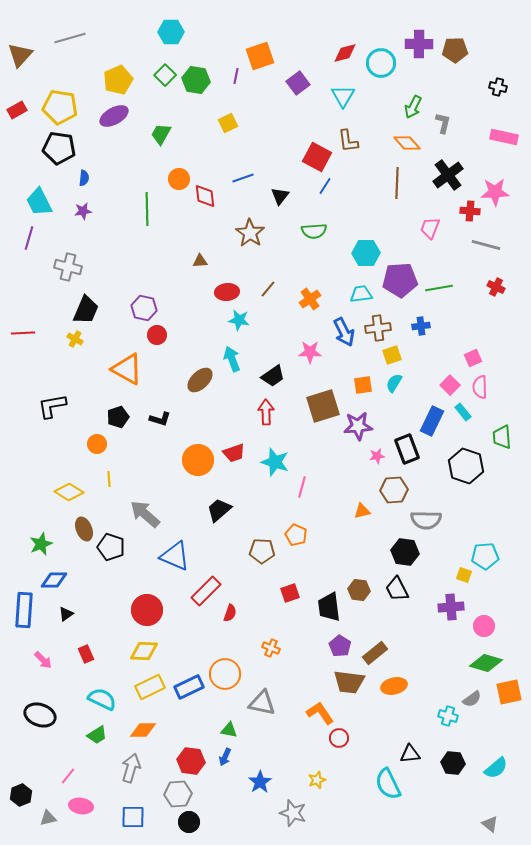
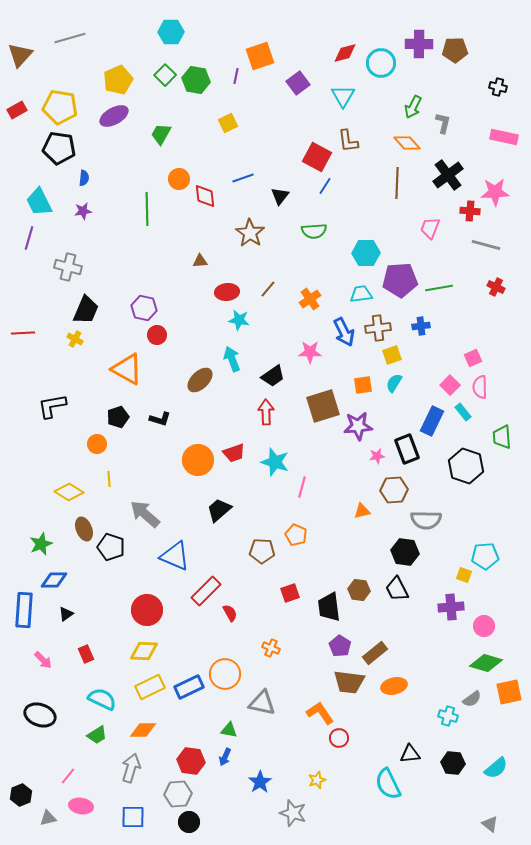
red semicircle at (230, 613): rotated 48 degrees counterclockwise
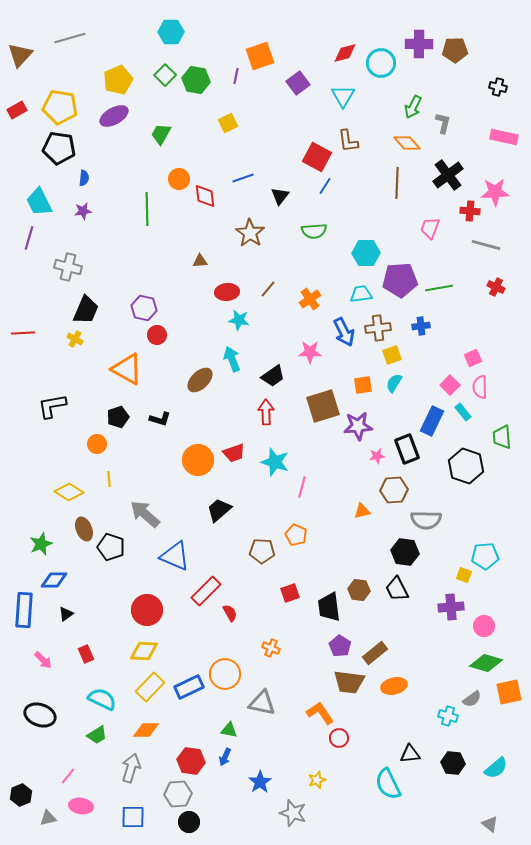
yellow rectangle at (150, 687): rotated 20 degrees counterclockwise
orange diamond at (143, 730): moved 3 px right
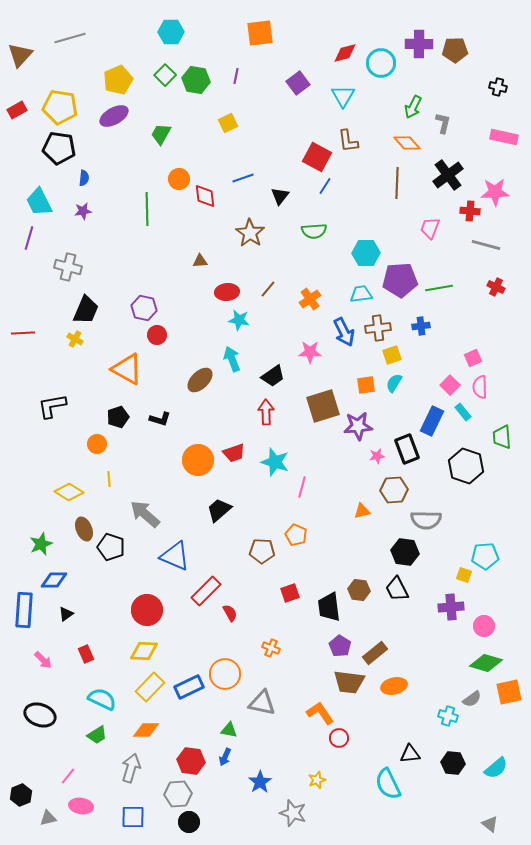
orange square at (260, 56): moved 23 px up; rotated 12 degrees clockwise
orange square at (363, 385): moved 3 px right
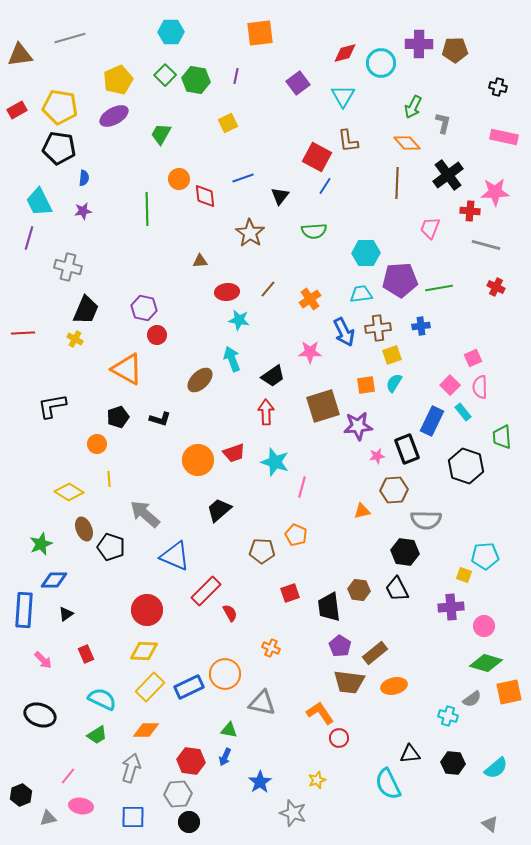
brown triangle at (20, 55): rotated 40 degrees clockwise
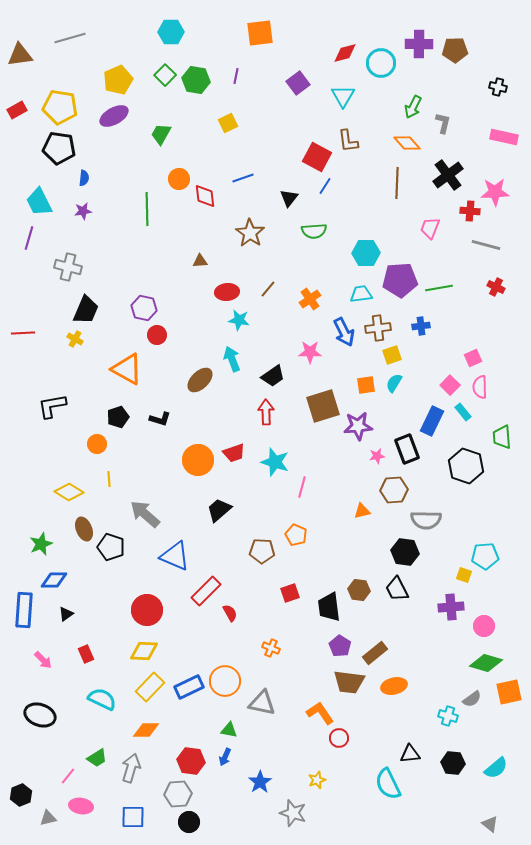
black triangle at (280, 196): moved 9 px right, 2 px down
orange circle at (225, 674): moved 7 px down
green trapezoid at (97, 735): moved 23 px down
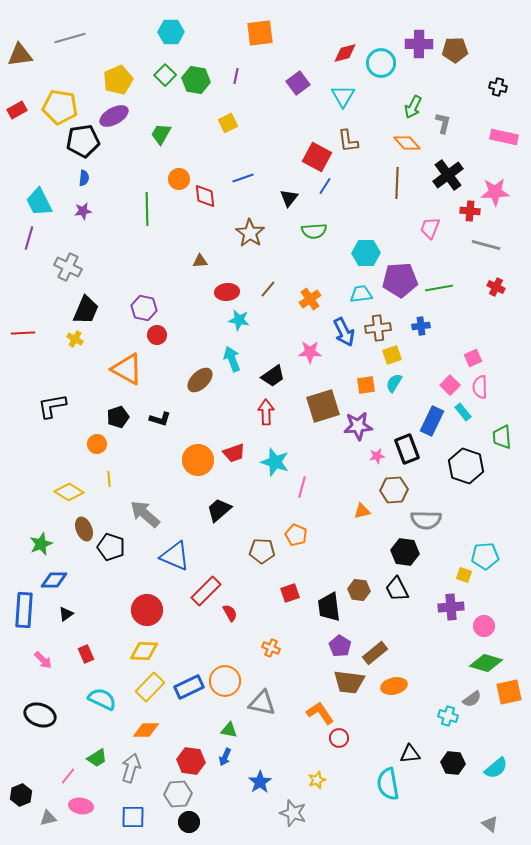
black pentagon at (59, 148): moved 24 px right, 7 px up; rotated 16 degrees counterclockwise
gray cross at (68, 267): rotated 12 degrees clockwise
cyan semicircle at (388, 784): rotated 16 degrees clockwise
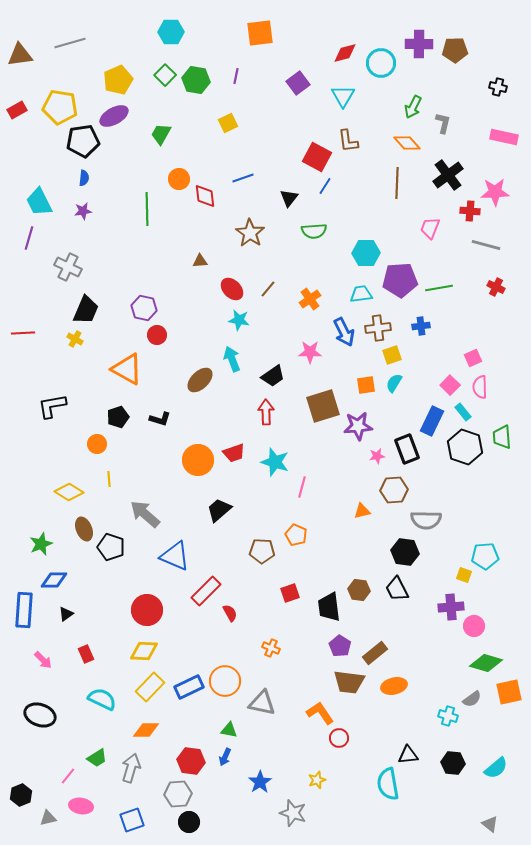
gray line at (70, 38): moved 5 px down
red ellipse at (227, 292): moved 5 px right, 3 px up; rotated 50 degrees clockwise
black hexagon at (466, 466): moved 1 px left, 19 px up
pink circle at (484, 626): moved 10 px left
black triangle at (410, 754): moved 2 px left, 1 px down
blue square at (133, 817): moved 1 px left, 3 px down; rotated 20 degrees counterclockwise
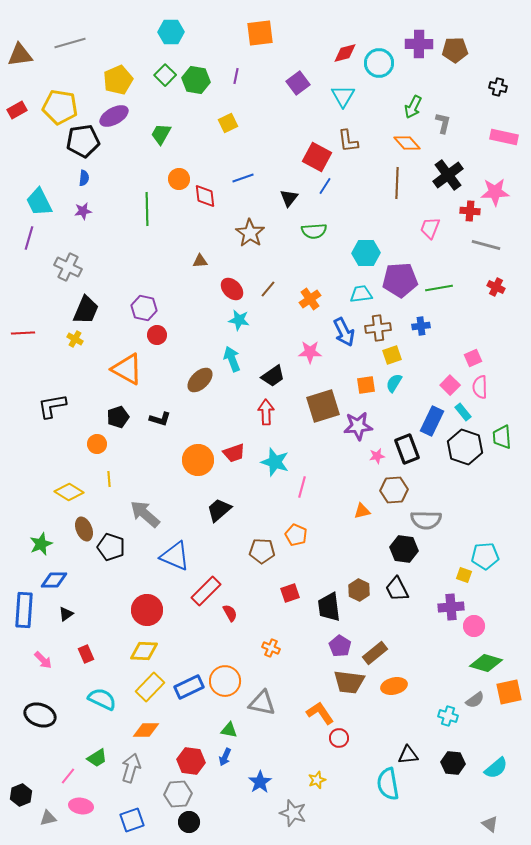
cyan circle at (381, 63): moved 2 px left
black hexagon at (405, 552): moved 1 px left, 3 px up
brown hexagon at (359, 590): rotated 20 degrees clockwise
gray semicircle at (472, 699): moved 3 px right, 1 px down
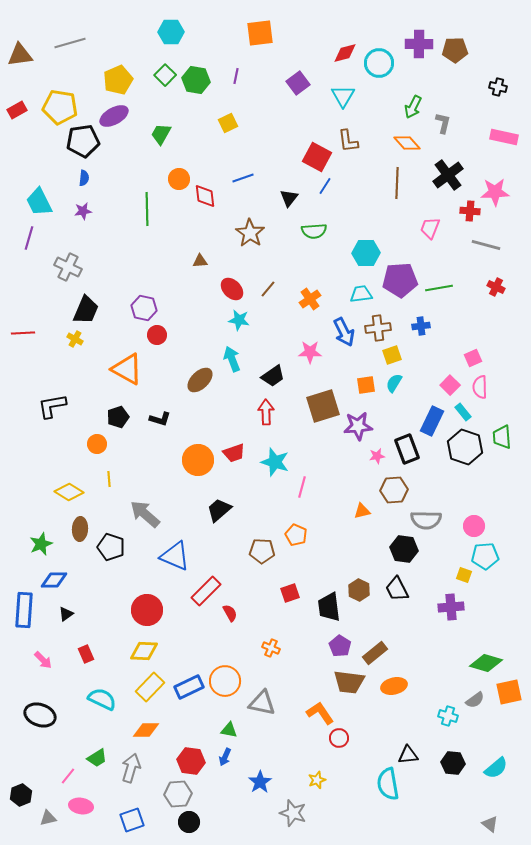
brown ellipse at (84, 529): moved 4 px left; rotated 25 degrees clockwise
pink circle at (474, 626): moved 100 px up
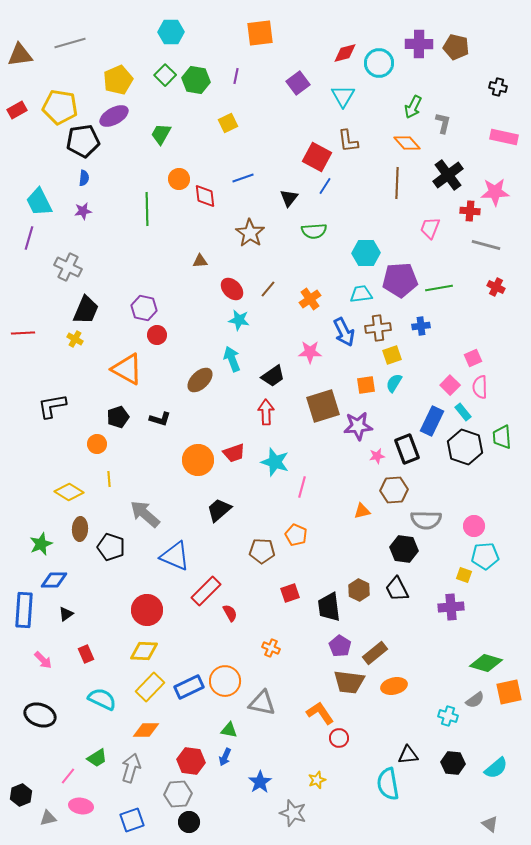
brown pentagon at (455, 50): moved 1 px right, 3 px up; rotated 15 degrees clockwise
